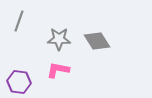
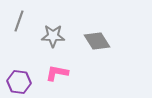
gray star: moved 6 px left, 3 px up
pink L-shape: moved 1 px left, 3 px down
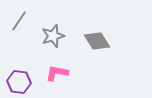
gray line: rotated 15 degrees clockwise
gray star: rotated 20 degrees counterclockwise
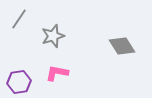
gray line: moved 2 px up
gray diamond: moved 25 px right, 5 px down
purple hexagon: rotated 15 degrees counterclockwise
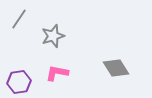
gray diamond: moved 6 px left, 22 px down
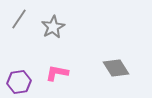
gray star: moved 9 px up; rotated 10 degrees counterclockwise
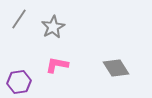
pink L-shape: moved 8 px up
